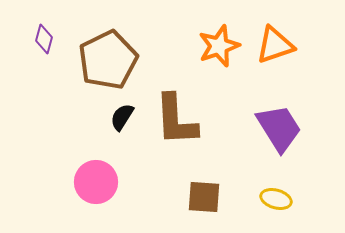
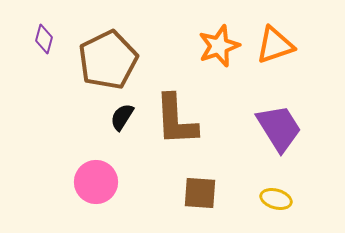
brown square: moved 4 px left, 4 px up
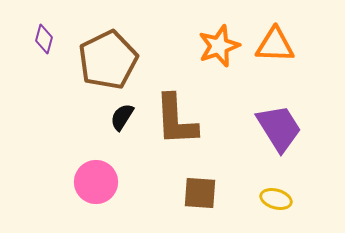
orange triangle: rotated 21 degrees clockwise
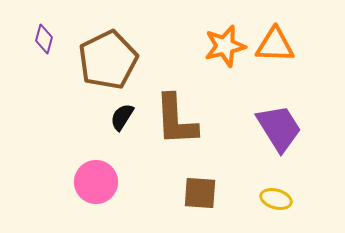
orange star: moved 6 px right; rotated 6 degrees clockwise
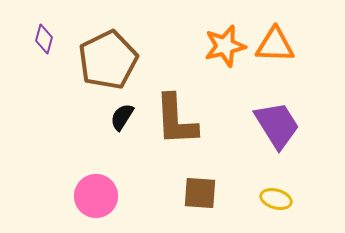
purple trapezoid: moved 2 px left, 3 px up
pink circle: moved 14 px down
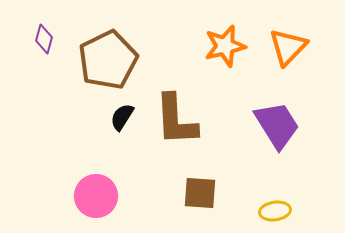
orange triangle: moved 13 px right, 2 px down; rotated 48 degrees counterclockwise
yellow ellipse: moved 1 px left, 12 px down; rotated 24 degrees counterclockwise
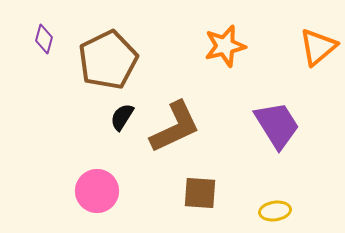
orange triangle: moved 30 px right; rotated 6 degrees clockwise
brown L-shape: moved 1 px left, 7 px down; rotated 112 degrees counterclockwise
pink circle: moved 1 px right, 5 px up
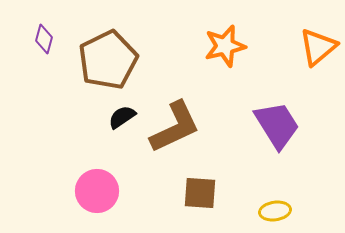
black semicircle: rotated 24 degrees clockwise
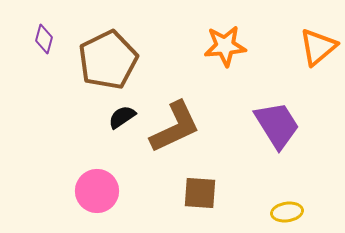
orange star: rotated 9 degrees clockwise
yellow ellipse: moved 12 px right, 1 px down
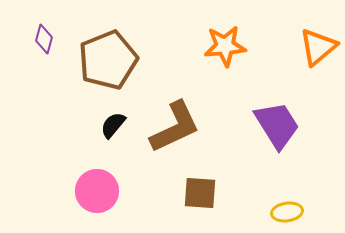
brown pentagon: rotated 4 degrees clockwise
black semicircle: moved 9 px left, 8 px down; rotated 16 degrees counterclockwise
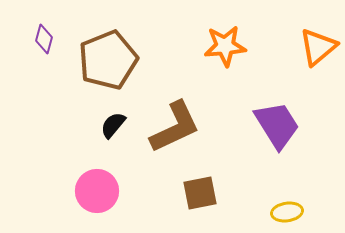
brown square: rotated 15 degrees counterclockwise
